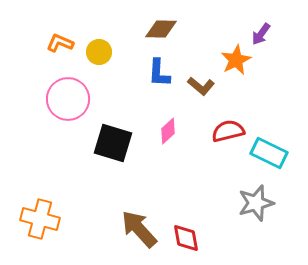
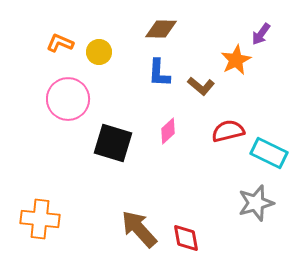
orange cross: rotated 9 degrees counterclockwise
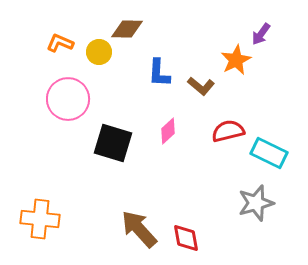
brown diamond: moved 34 px left
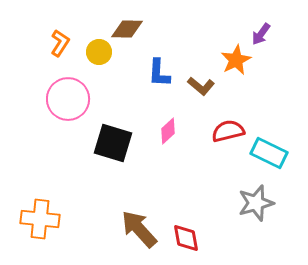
orange L-shape: rotated 100 degrees clockwise
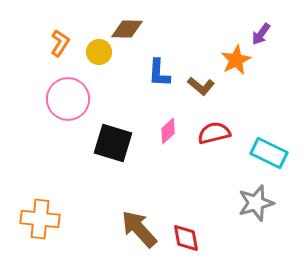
red semicircle: moved 14 px left, 2 px down
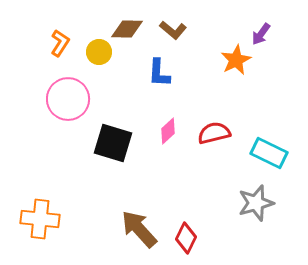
brown L-shape: moved 28 px left, 56 px up
red diamond: rotated 36 degrees clockwise
